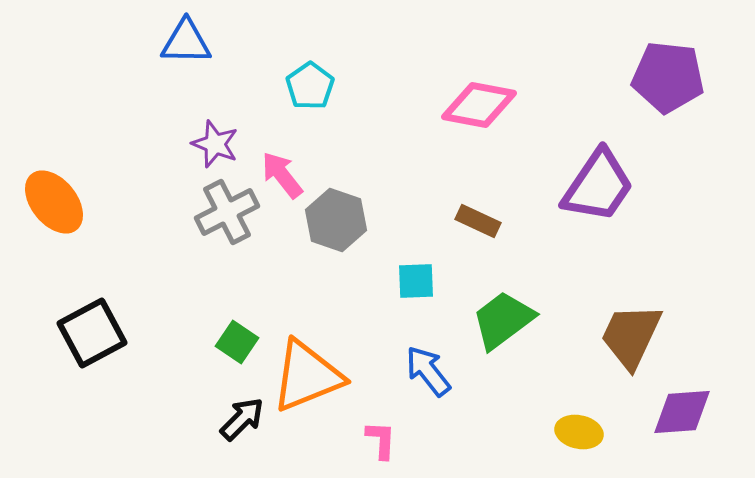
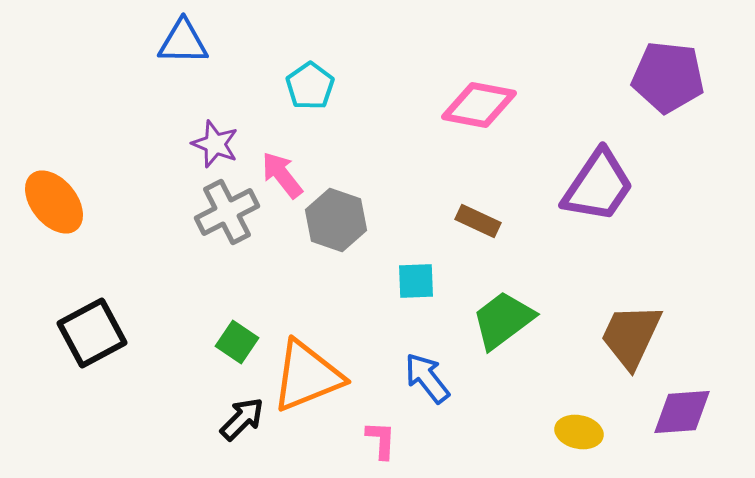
blue triangle: moved 3 px left
blue arrow: moved 1 px left, 7 px down
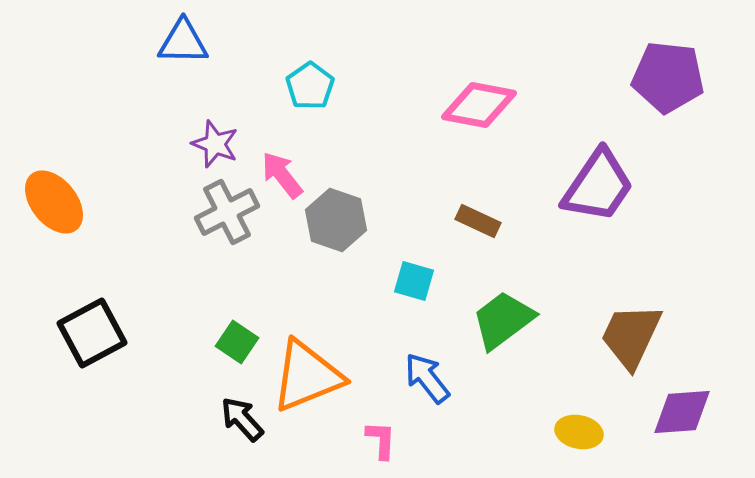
cyan square: moved 2 px left; rotated 18 degrees clockwise
black arrow: rotated 87 degrees counterclockwise
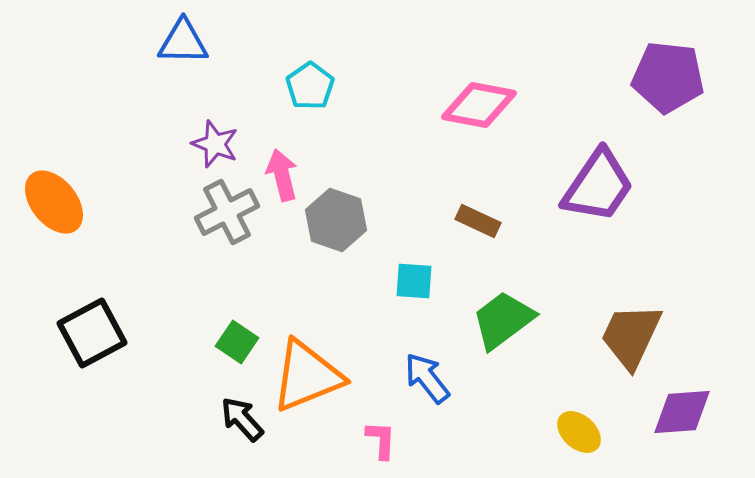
pink arrow: rotated 24 degrees clockwise
cyan square: rotated 12 degrees counterclockwise
yellow ellipse: rotated 30 degrees clockwise
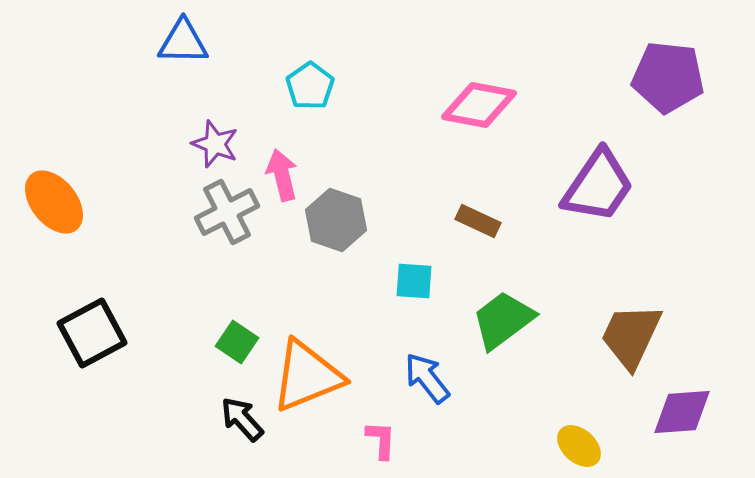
yellow ellipse: moved 14 px down
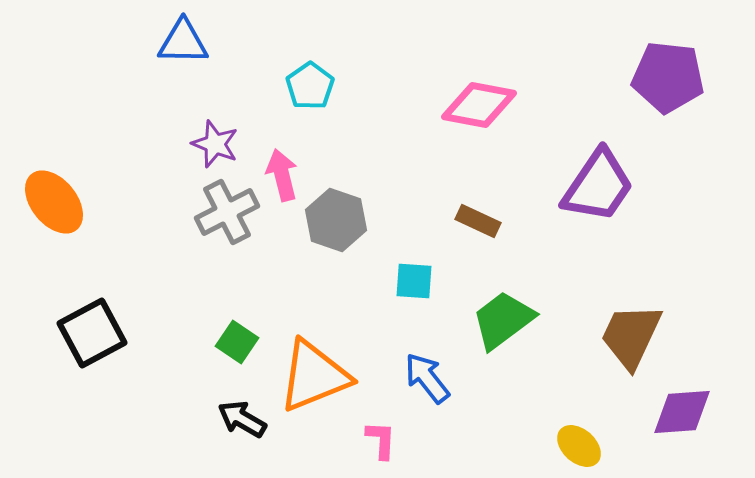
orange triangle: moved 7 px right
black arrow: rotated 18 degrees counterclockwise
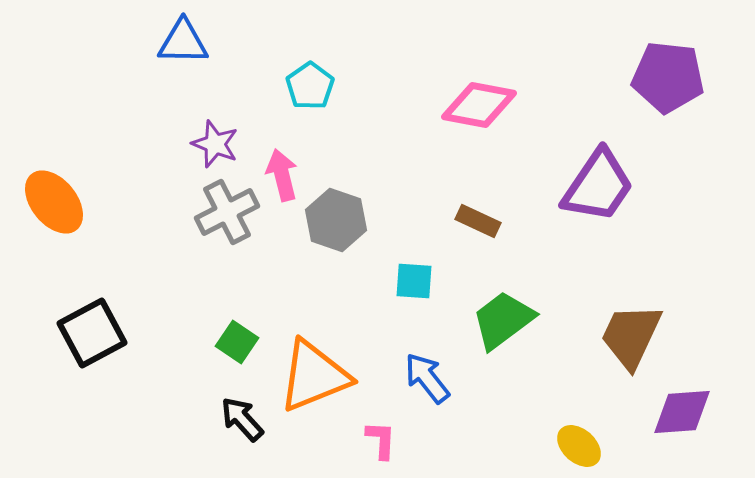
black arrow: rotated 18 degrees clockwise
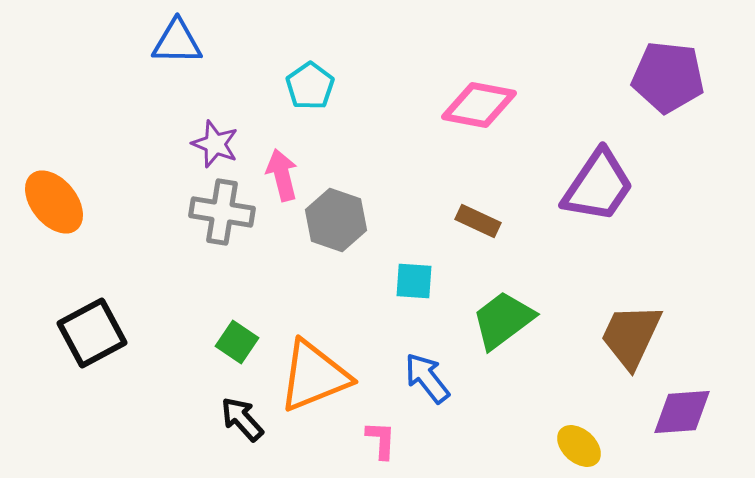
blue triangle: moved 6 px left
gray cross: moved 5 px left; rotated 36 degrees clockwise
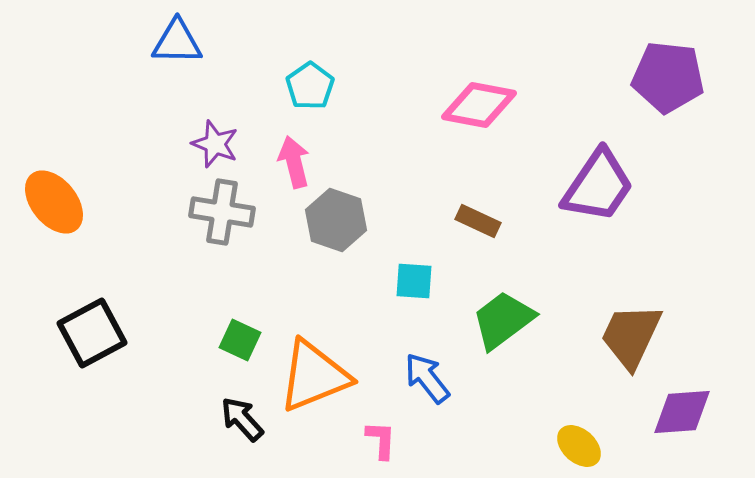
pink arrow: moved 12 px right, 13 px up
green square: moved 3 px right, 2 px up; rotated 9 degrees counterclockwise
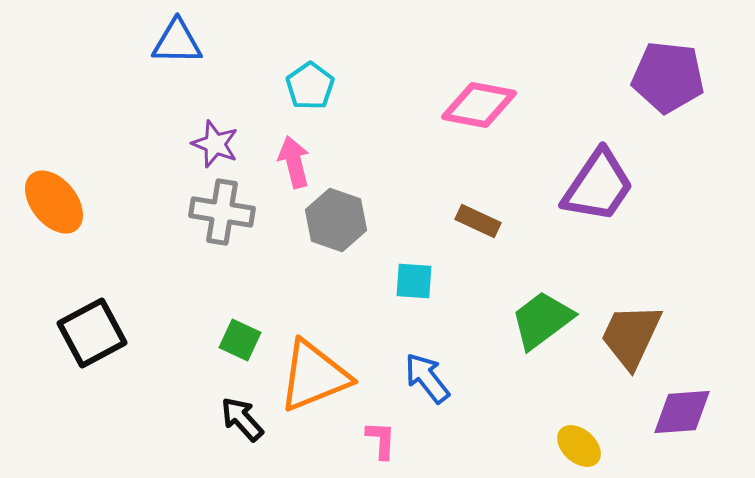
green trapezoid: moved 39 px right
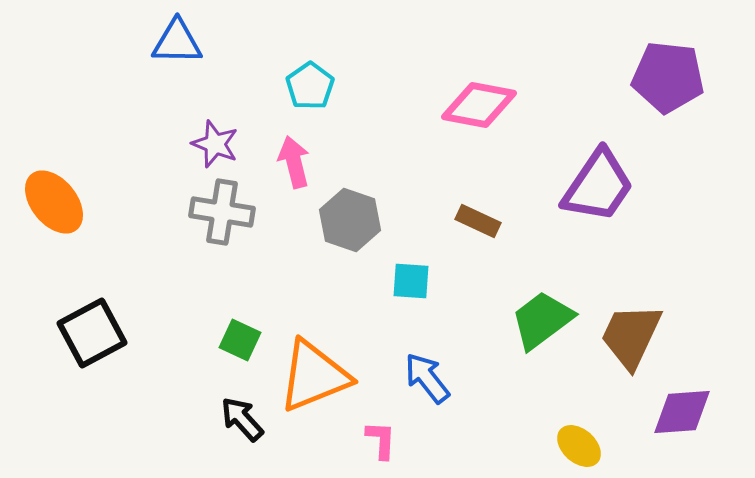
gray hexagon: moved 14 px right
cyan square: moved 3 px left
